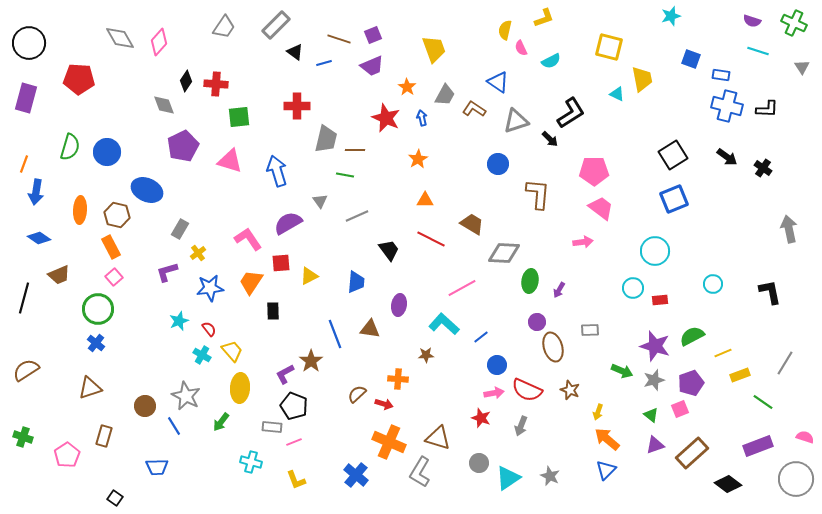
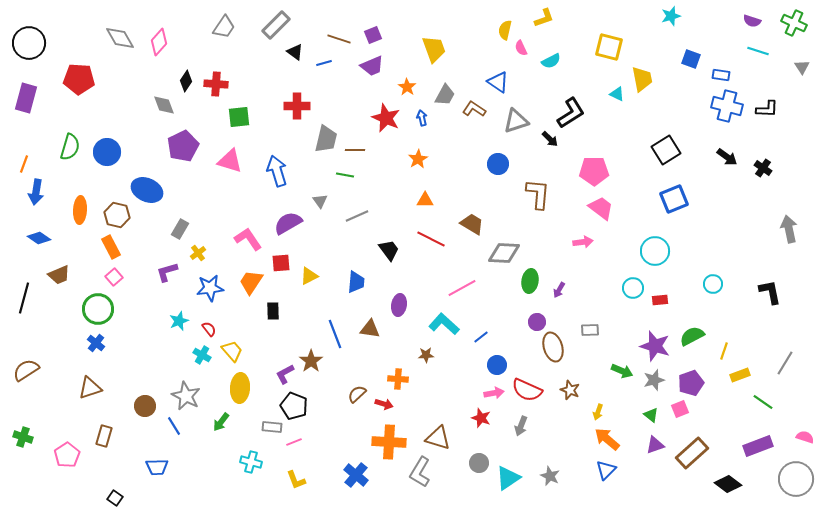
black square at (673, 155): moved 7 px left, 5 px up
yellow line at (723, 353): moved 1 px right, 2 px up; rotated 48 degrees counterclockwise
orange cross at (389, 442): rotated 20 degrees counterclockwise
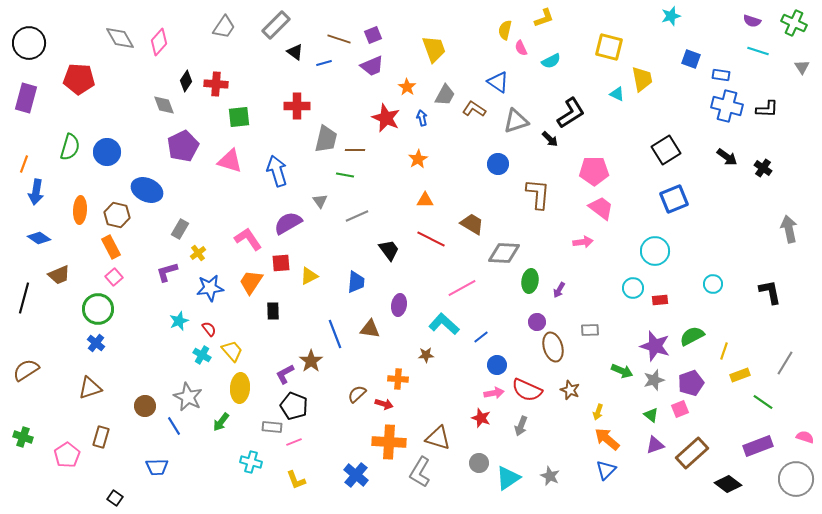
gray star at (186, 396): moved 2 px right, 1 px down
brown rectangle at (104, 436): moved 3 px left, 1 px down
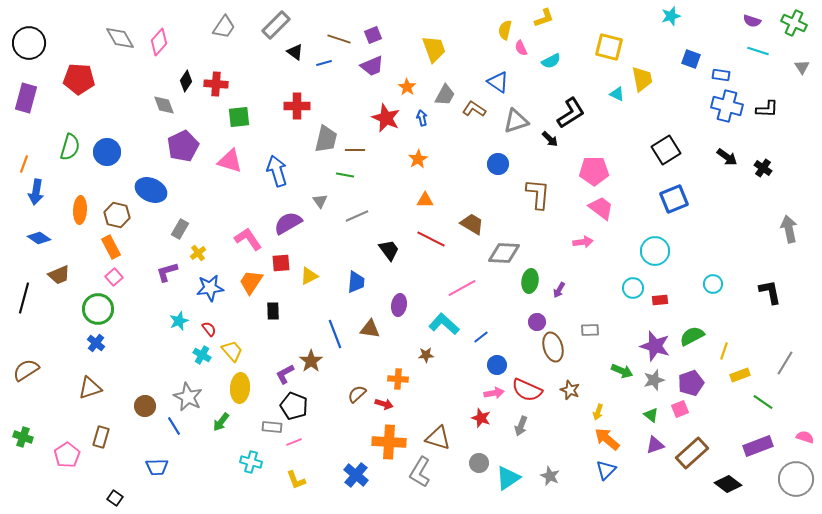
blue ellipse at (147, 190): moved 4 px right
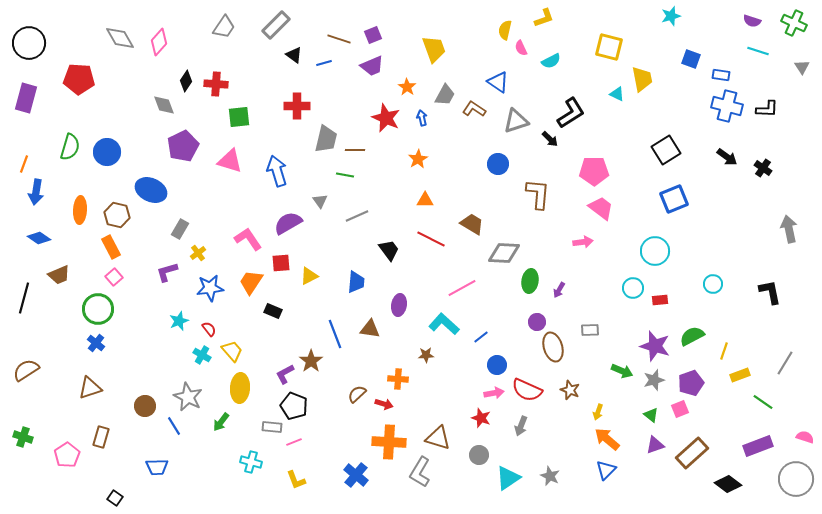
black triangle at (295, 52): moved 1 px left, 3 px down
black rectangle at (273, 311): rotated 66 degrees counterclockwise
gray circle at (479, 463): moved 8 px up
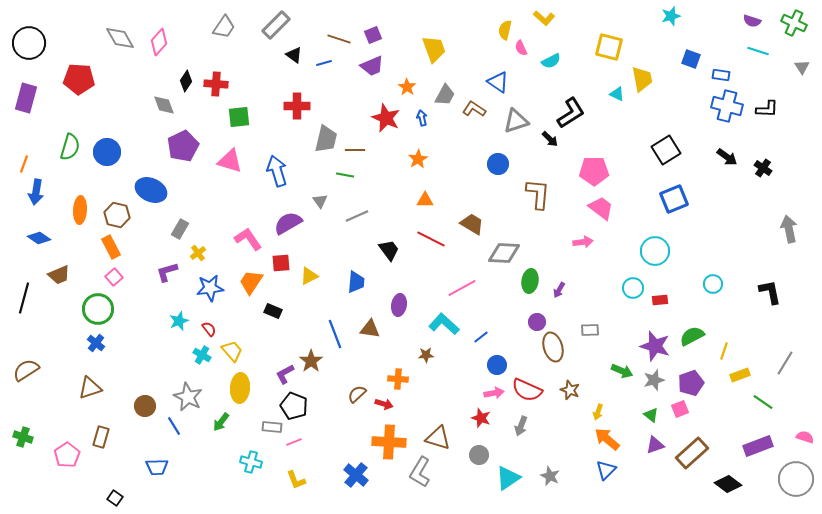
yellow L-shape at (544, 18): rotated 60 degrees clockwise
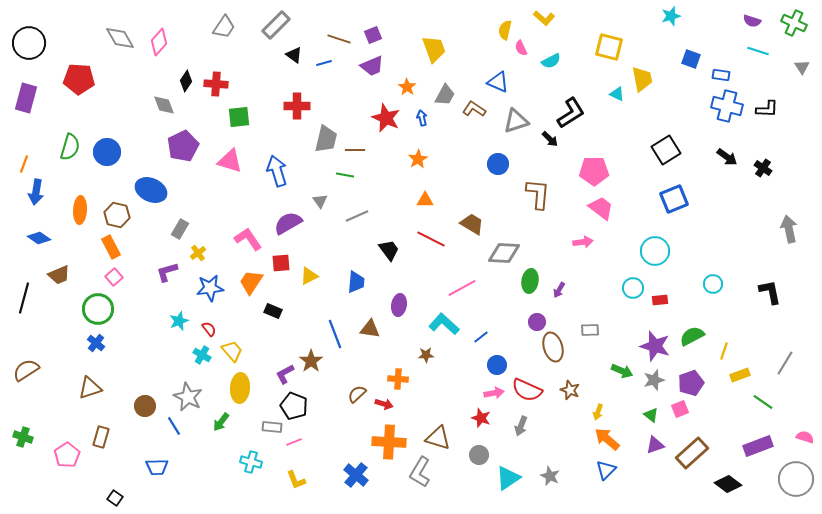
blue triangle at (498, 82): rotated 10 degrees counterclockwise
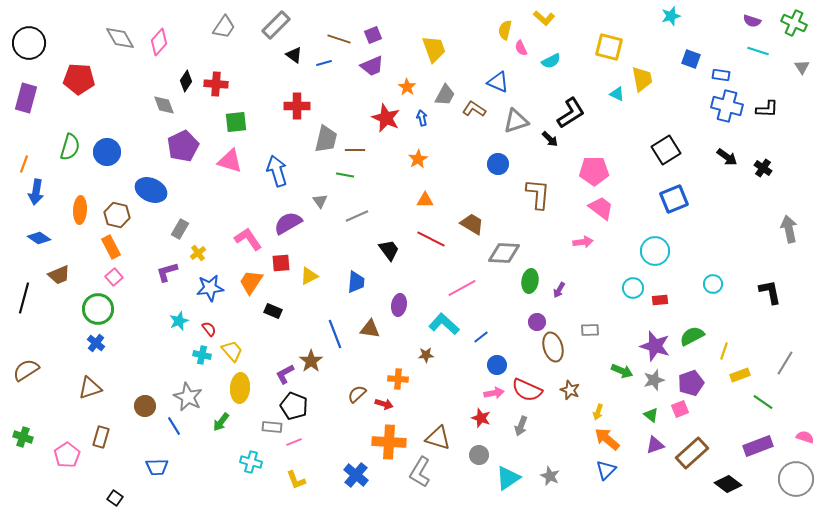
green square at (239, 117): moved 3 px left, 5 px down
cyan cross at (202, 355): rotated 18 degrees counterclockwise
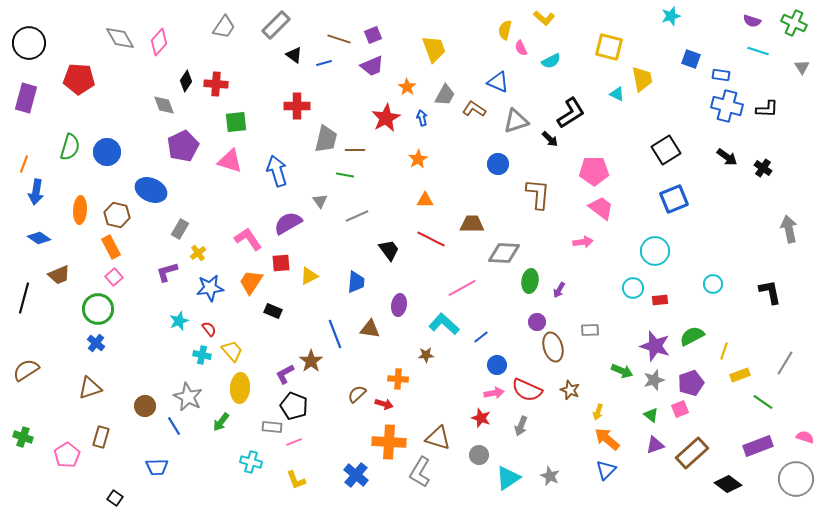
red star at (386, 118): rotated 20 degrees clockwise
brown trapezoid at (472, 224): rotated 30 degrees counterclockwise
